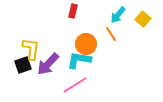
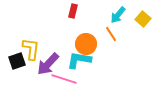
black square: moved 6 px left, 4 px up
pink line: moved 11 px left, 6 px up; rotated 50 degrees clockwise
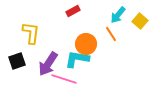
red rectangle: rotated 48 degrees clockwise
yellow square: moved 3 px left, 2 px down
yellow L-shape: moved 16 px up
cyan L-shape: moved 2 px left, 1 px up
purple arrow: rotated 10 degrees counterclockwise
